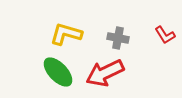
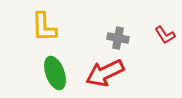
yellow L-shape: moved 22 px left, 7 px up; rotated 108 degrees counterclockwise
green ellipse: moved 3 px left, 1 px down; rotated 24 degrees clockwise
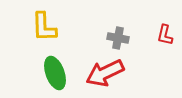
red L-shape: rotated 45 degrees clockwise
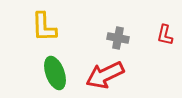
red arrow: moved 2 px down
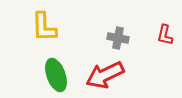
green ellipse: moved 1 px right, 2 px down
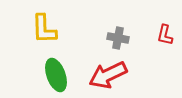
yellow L-shape: moved 2 px down
red arrow: moved 3 px right
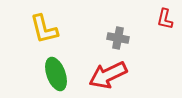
yellow L-shape: rotated 12 degrees counterclockwise
red L-shape: moved 16 px up
green ellipse: moved 1 px up
